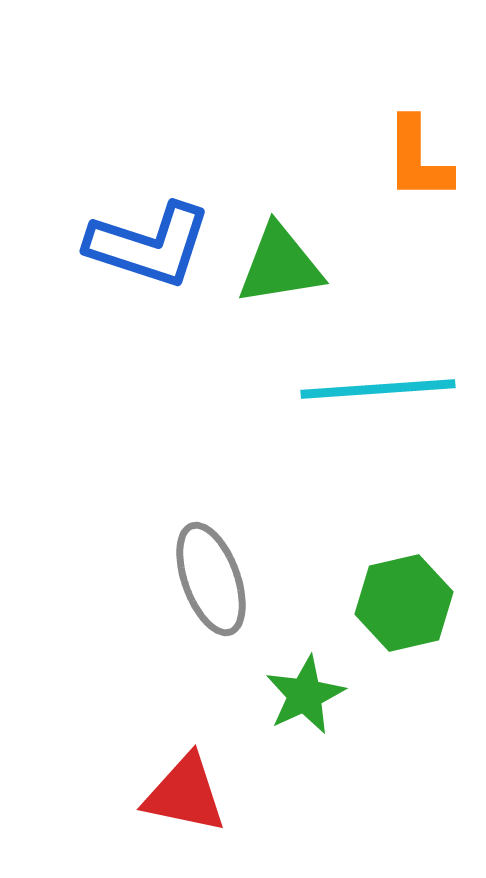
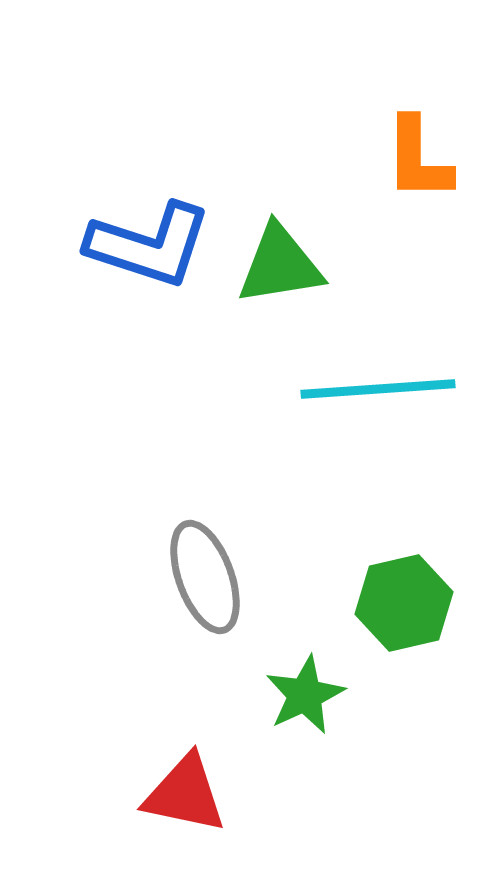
gray ellipse: moved 6 px left, 2 px up
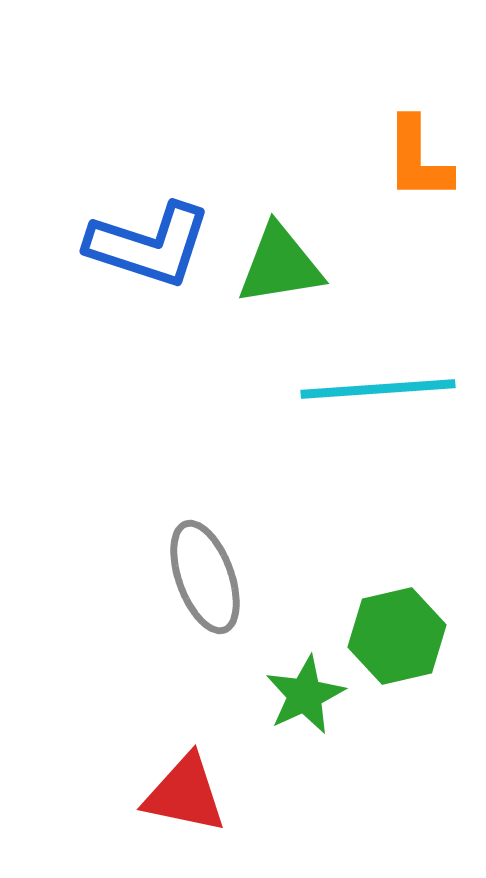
green hexagon: moved 7 px left, 33 px down
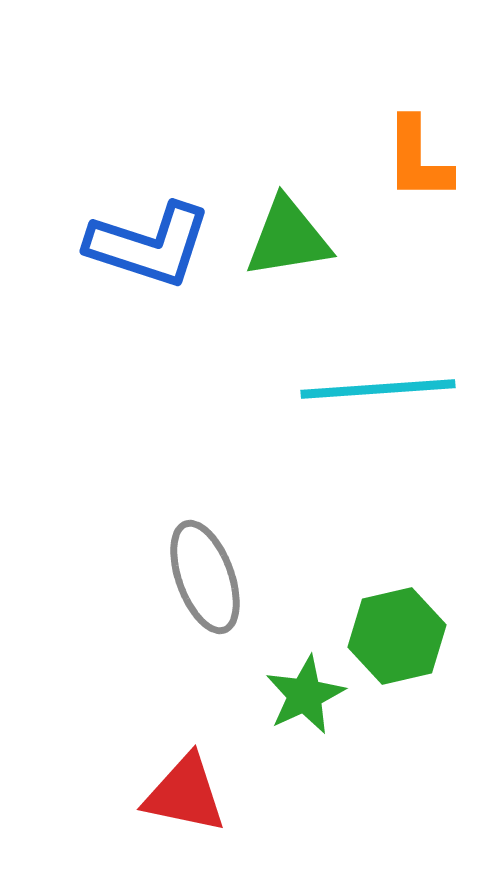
green triangle: moved 8 px right, 27 px up
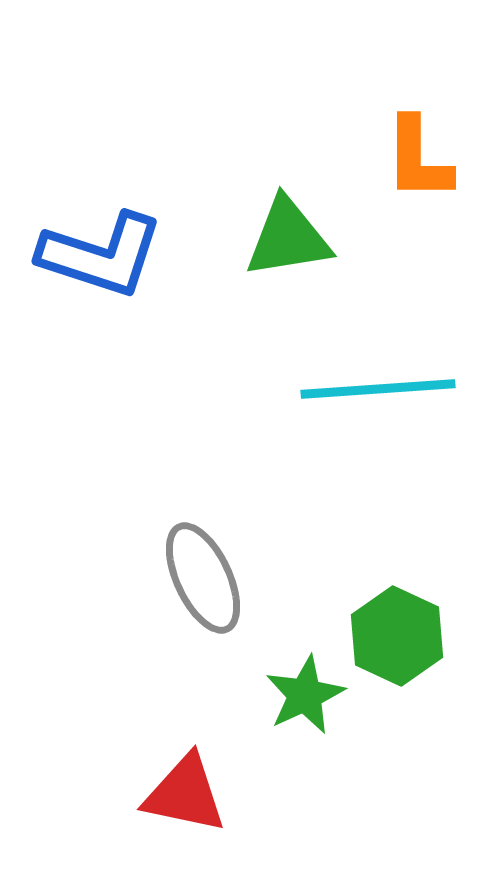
blue L-shape: moved 48 px left, 10 px down
gray ellipse: moved 2 px left, 1 px down; rotated 5 degrees counterclockwise
green hexagon: rotated 22 degrees counterclockwise
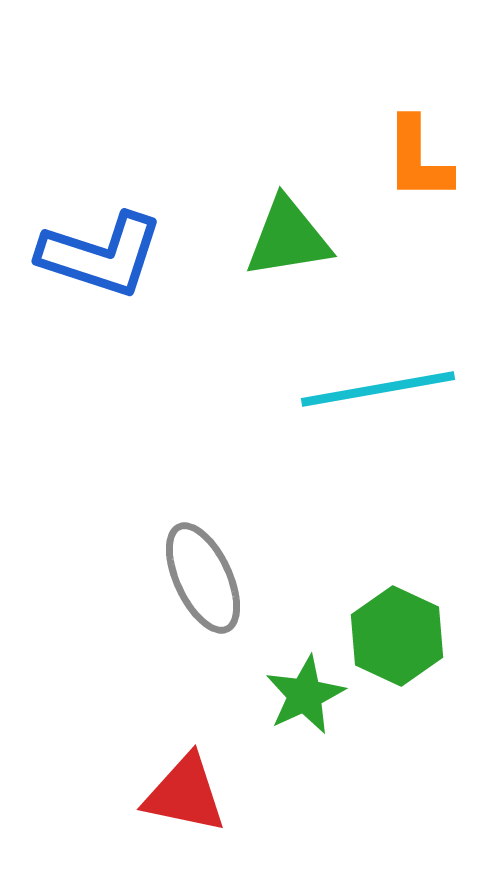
cyan line: rotated 6 degrees counterclockwise
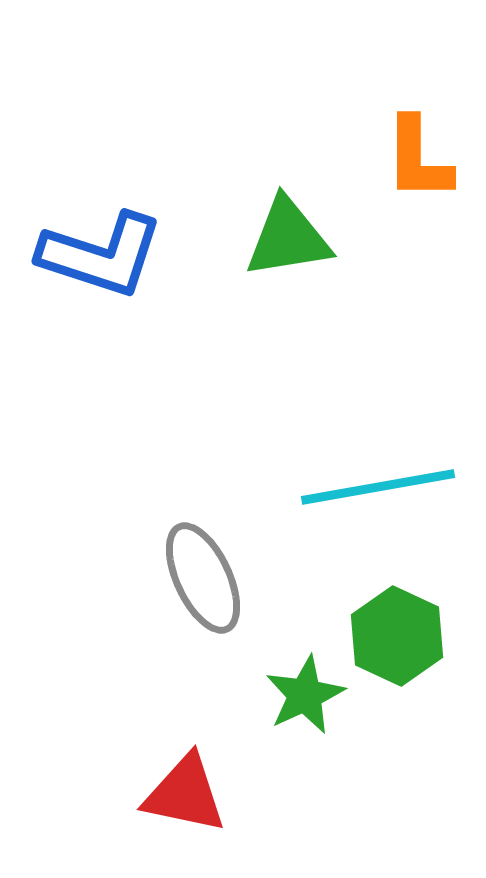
cyan line: moved 98 px down
